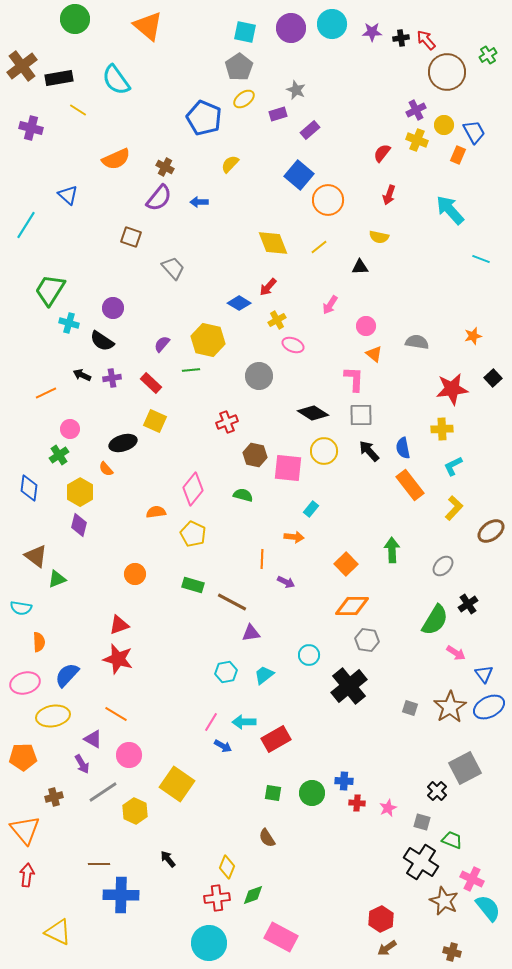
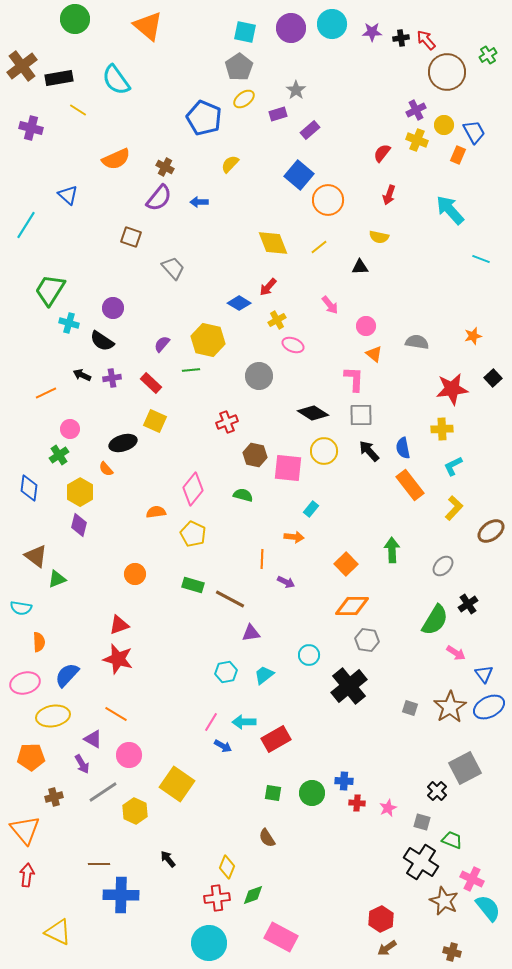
gray star at (296, 90): rotated 12 degrees clockwise
pink arrow at (330, 305): rotated 72 degrees counterclockwise
brown line at (232, 602): moved 2 px left, 3 px up
orange pentagon at (23, 757): moved 8 px right
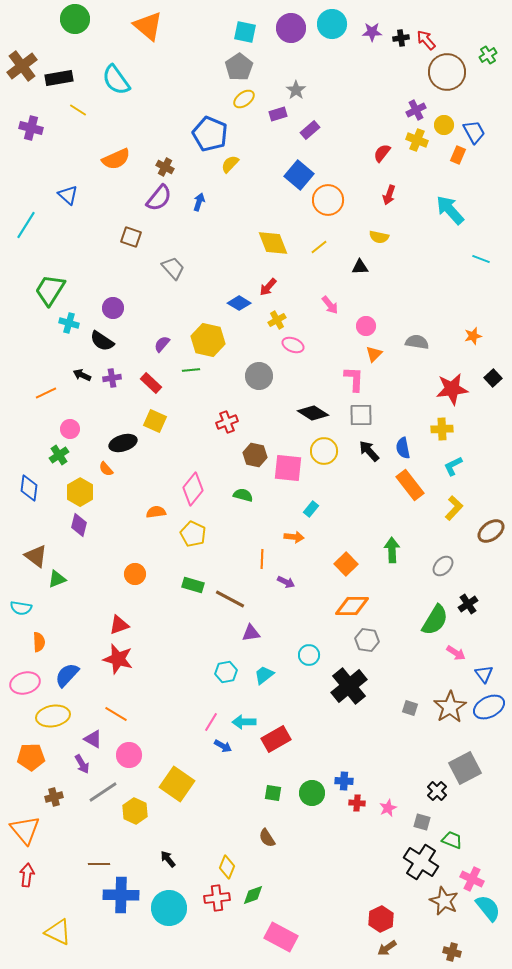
blue pentagon at (204, 118): moved 6 px right, 16 px down
blue arrow at (199, 202): rotated 108 degrees clockwise
orange triangle at (374, 354): rotated 36 degrees clockwise
cyan circle at (209, 943): moved 40 px left, 35 px up
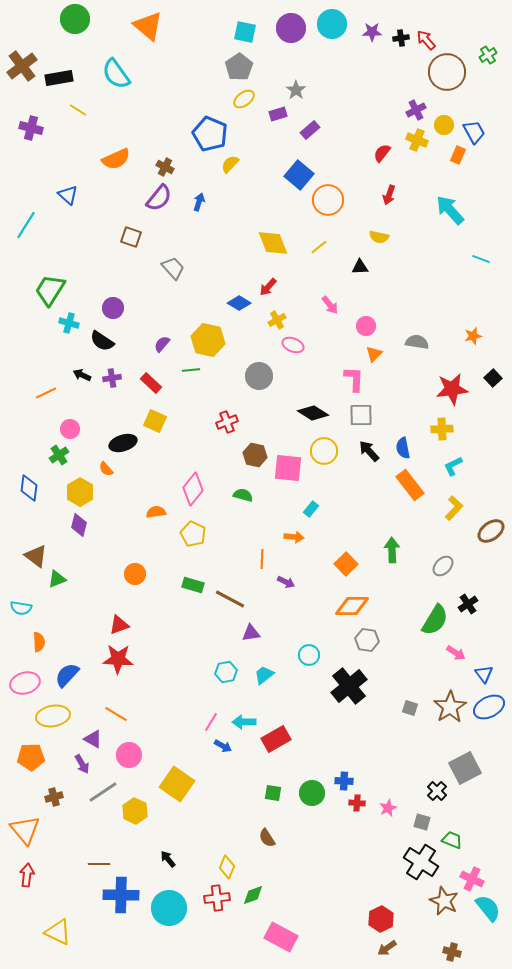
cyan semicircle at (116, 80): moved 6 px up
red star at (118, 659): rotated 12 degrees counterclockwise
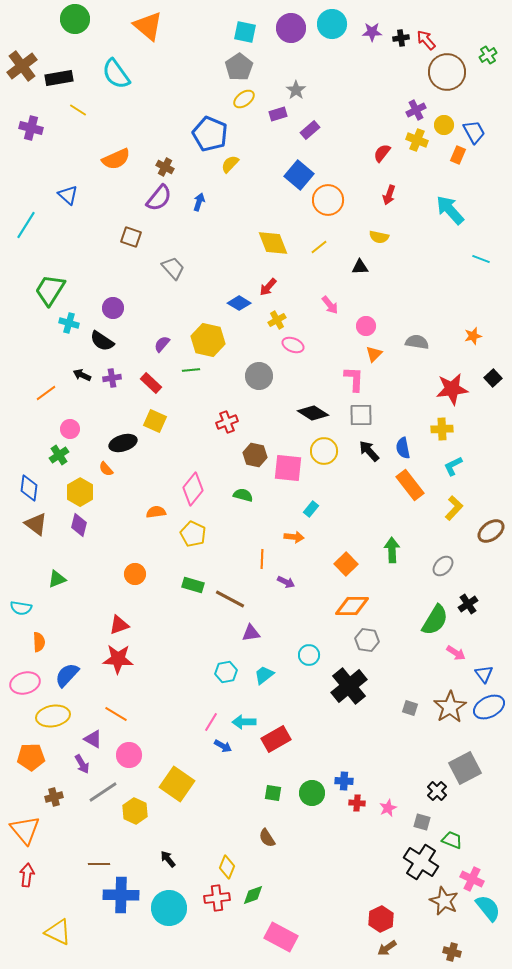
orange line at (46, 393): rotated 10 degrees counterclockwise
brown triangle at (36, 556): moved 32 px up
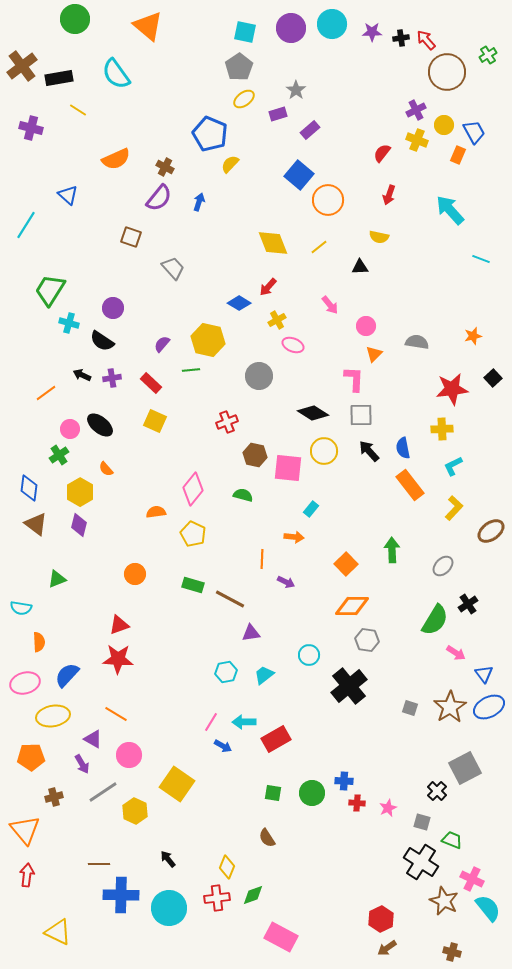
black ellipse at (123, 443): moved 23 px left, 18 px up; rotated 56 degrees clockwise
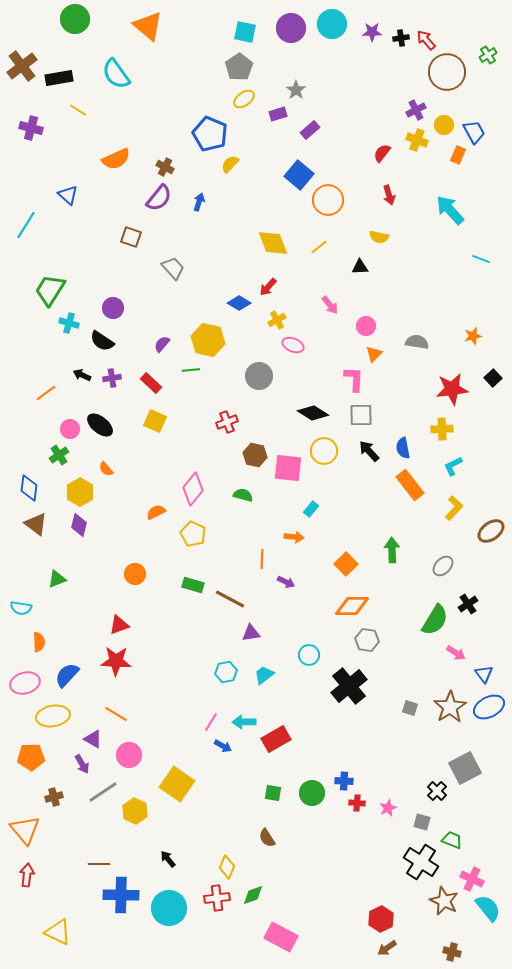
red arrow at (389, 195): rotated 36 degrees counterclockwise
orange semicircle at (156, 512): rotated 18 degrees counterclockwise
red star at (118, 659): moved 2 px left, 2 px down
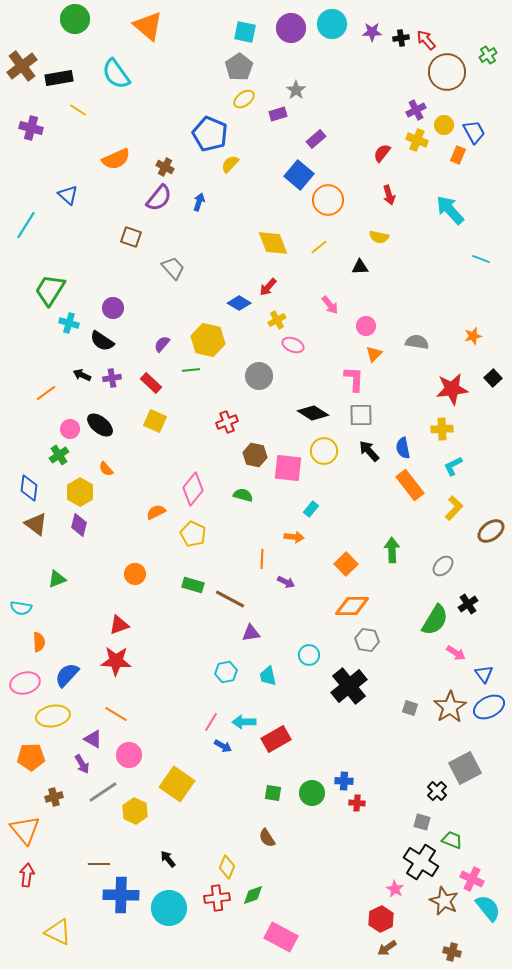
purple rectangle at (310, 130): moved 6 px right, 9 px down
cyan trapezoid at (264, 675): moved 4 px right, 1 px down; rotated 65 degrees counterclockwise
pink star at (388, 808): moved 7 px right, 81 px down; rotated 18 degrees counterclockwise
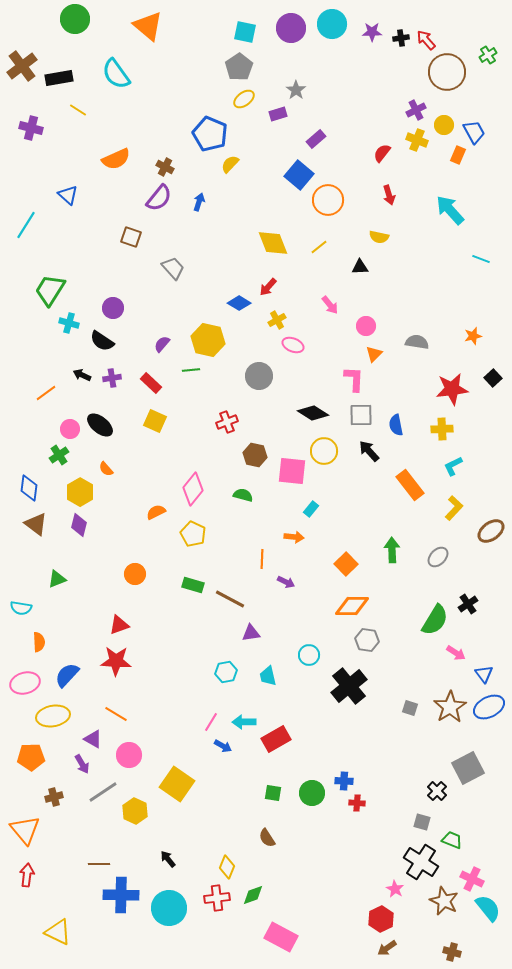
blue semicircle at (403, 448): moved 7 px left, 23 px up
pink square at (288, 468): moved 4 px right, 3 px down
gray ellipse at (443, 566): moved 5 px left, 9 px up
gray square at (465, 768): moved 3 px right
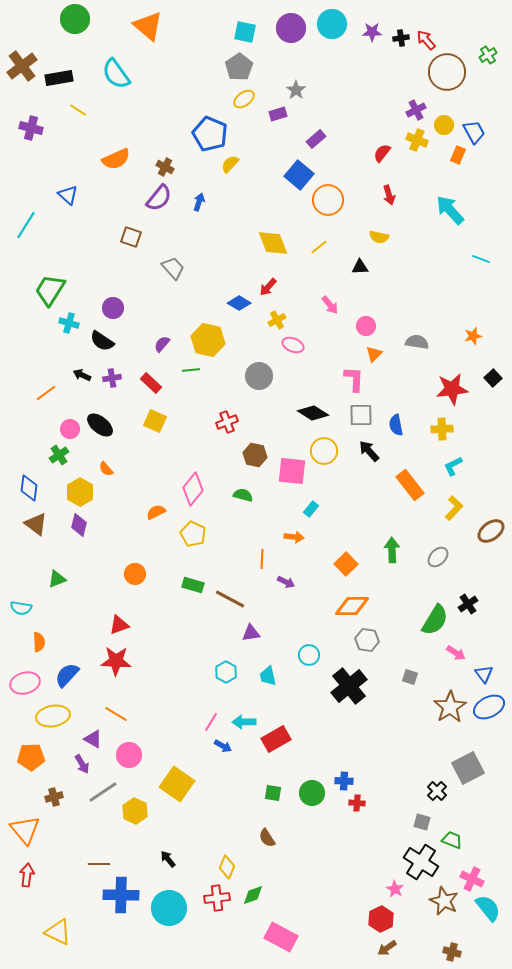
cyan hexagon at (226, 672): rotated 20 degrees counterclockwise
gray square at (410, 708): moved 31 px up
